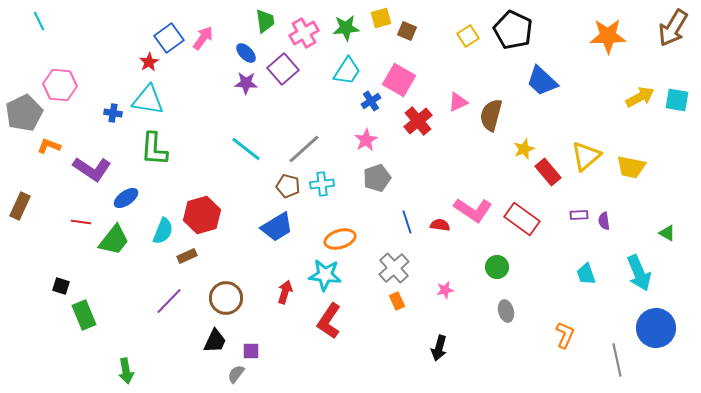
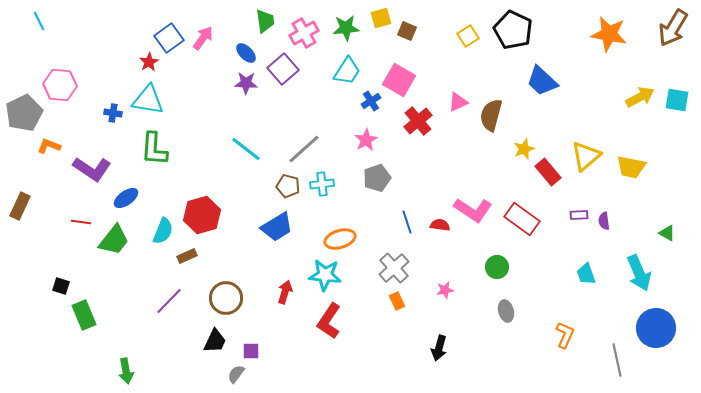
orange star at (608, 36): moved 1 px right, 2 px up; rotated 12 degrees clockwise
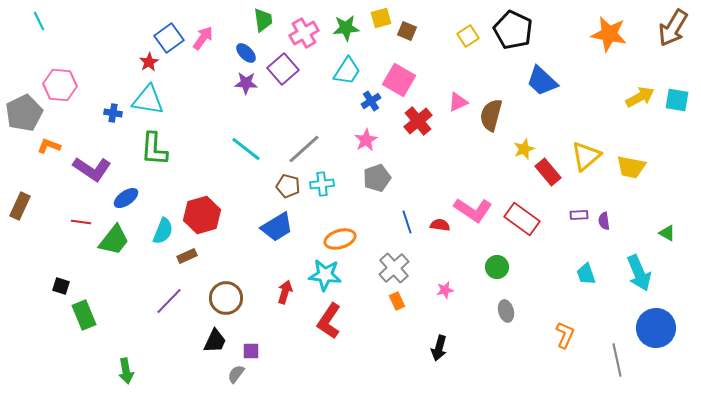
green trapezoid at (265, 21): moved 2 px left, 1 px up
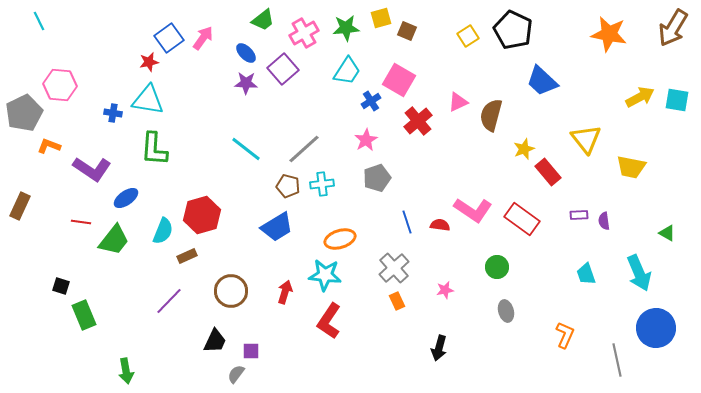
green trapezoid at (263, 20): rotated 60 degrees clockwise
red star at (149, 62): rotated 18 degrees clockwise
yellow triangle at (586, 156): moved 17 px up; rotated 28 degrees counterclockwise
brown circle at (226, 298): moved 5 px right, 7 px up
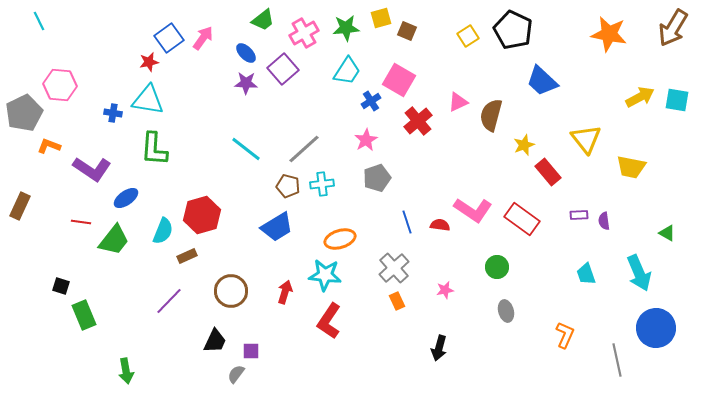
yellow star at (524, 149): moved 4 px up
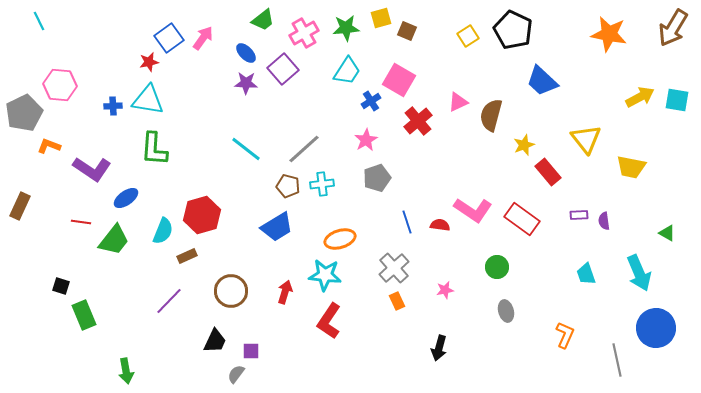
blue cross at (113, 113): moved 7 px up; rotated 12 degrees counterclockwise
